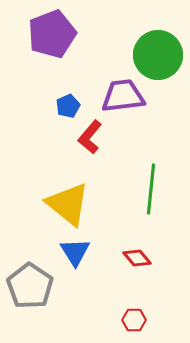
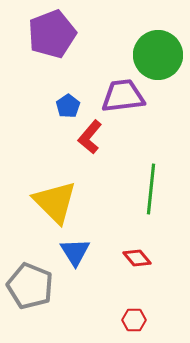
blue pentagon: rotated 10 degrees counterclockwise
yellow triangle: moved 13 px left, 2 px up; rotated 6 degrees clockwise
gray pentagon: rotated 12 degrees counterclockwise
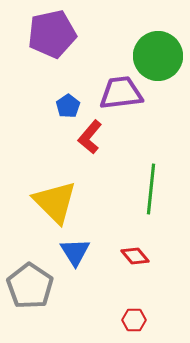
purple pentagon: rotated 9 degrees clockwise
green circle: moved 1 px down
purple trapezoid: moved 2 px left, 3 px up
red diamond: moved 2 px left, 2 px up
gray pentagon: rotated 12 degrees clockwise
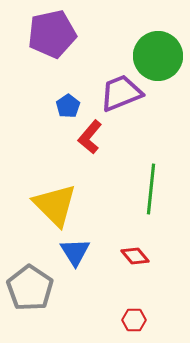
purple trapezoid: rotated 15 degrees counterclockwise
yellow triangle: moved 3 px down
gray pentagon: moved 2 px down
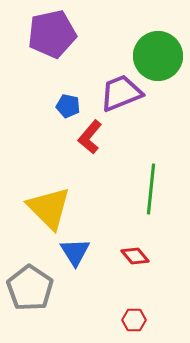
blue pentagon: rotated 25 degrees counterclockwise
yellow triangle: moved 6 px left, 3 px down
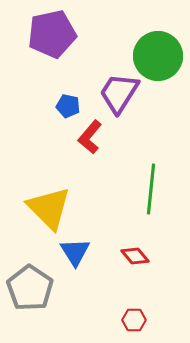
purple trapezoid: moved 2 px left; rotated 36 degrees counterclockwise
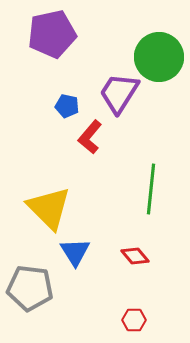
green circle: moved 1 px right, 1 px down
blue pentagon: moved 1 px left
gray pentagon: rotated 27 degrees counterclockwise
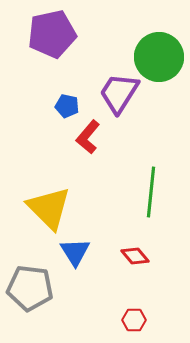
red L-shape: moved 2 px left
green line: moved 3 px down
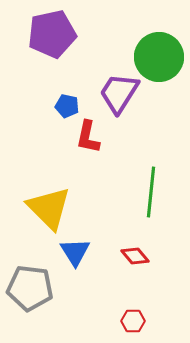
red L-shape: rotated 28 degrees counterclockwise
red hexagon: moved 1 px left, 1 px down
